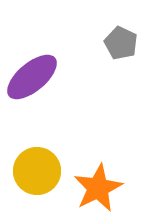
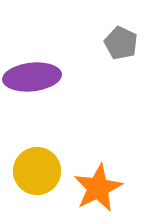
purple ellipse: rotated 34 degrees clockwise
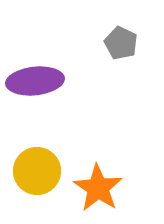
purple ellipse: moved 3 px right, 4 px down
orange star: rotated 12 degrees counterclockwise
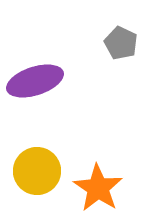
purple ellipse: rotated 12 degrees counterclockwise
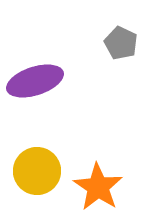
orange star: moved 1 px up
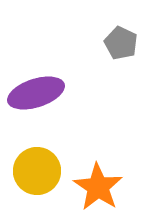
purple ellipse: moved 1 px right, 12 px down
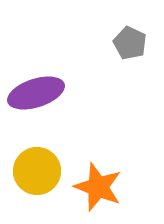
gray pentagon: moved 9 px right
orange star: rotated 12 degrees counterclockwise
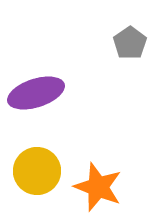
gray pentagon: rotated 12 degrees clockwise
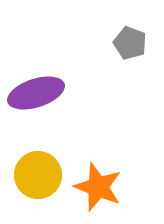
gray pentagon: rotated 16 degrees counterclockwise
yellow circle: moved 1 px right, 4 px down
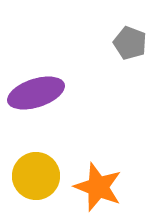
yellow circle: moved 2 px left, 1 px down
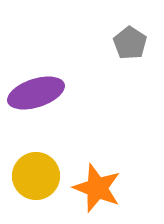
gray pentagon: rotated 12 degrees clockwise
orange star: moved 1 px left, 1 px down
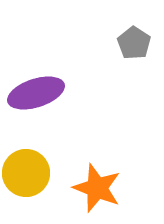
gray pentagon: moved 4 px right
yellow circle: moved 10 px left, 3 px up
